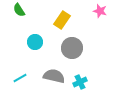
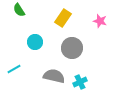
pink star: moved 10 px down
yellow rectangle: moved 1 px right, 2 px up
cyan line: moved 6 px left, 9 px up
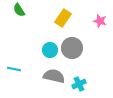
cyan circle: moved 15 px right, 8 px down
cyan line: rotated 40 degrees clockwise
cyan cross: moved 1 px left, 2 px down
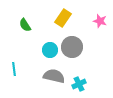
green semicircle: moved 6 px right, 15 px down
gray circle: moved 1 px up
cyan line: rotated 72 degrees clockwise
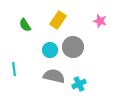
yellow rectangle: moved 5 px left, 2 px down
gray circle: moved 1 px right
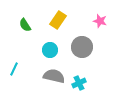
gray circle: moved 9 px right
cyan line: rotated 32 degrees clockwise
cyan cross: moved 1 px up
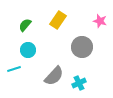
green semicircle: rotated 72 degrees clockwise
cyan circle: moved 22 px left
cyan line: rotated 48 degrees clockwise
gray semicircle: rotated 120 degrees clockwise
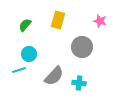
yellow rectangle: rotated 18 degrees counterclockwise
cyan circle: moved 1 px right, 4 px down
cyan line: moved 5 px right, 1 px down
cyan cross: rotated 32 degrees clockwise
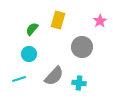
pink star: rotated 24 degrees clockwise
green semicircle: moved 7 px right, 4 px down
cyan line: moved 9 px down
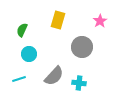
green semicircle: moved 10 px left, 1 px down; rotated 16 degrees counterclockwise
